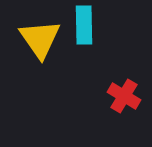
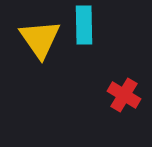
red cross: moved 1 px up
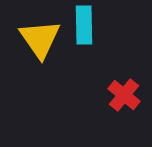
red cross: rotated 8 degrees clockwise
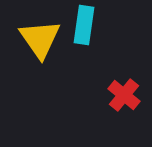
cyan rectangle: rotated 9 degrees clockwise
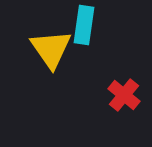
yellow triangle: moved 11 px right, 10 px down
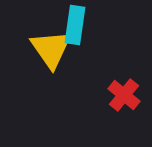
cyan rectangle: moved 9 px left
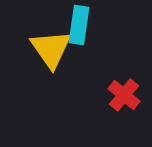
cyan rectangle: moved 4 px right
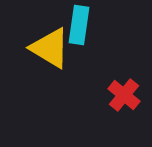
yellow triangle: moved 1 px left, 1 px up; rotated 24 degrees counterclockwise
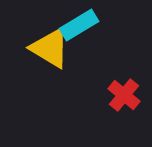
cyan rectangle: rotated 51 degrees clockwise
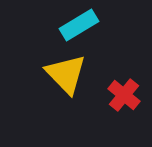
yellow triangle: moved 16 px right, 26 px down; rotated 15 degrees clockwise
